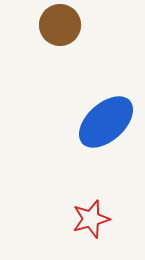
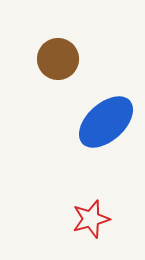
brown circle: moved 2 px left, 34 px down
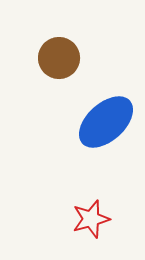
brown circle: moved 1 px right, 1 px up
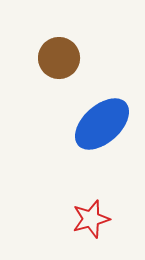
blue ellipse: moved 4 px left, 2 px down
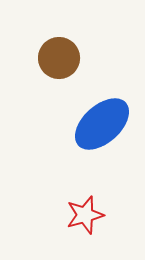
red star: moved 6 px left, 4 px up
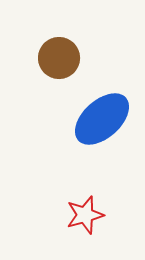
blue ellipse: moved 5 px up
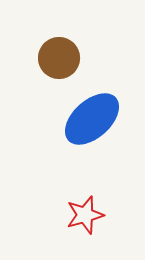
blue ellipse: moved 10 px left
